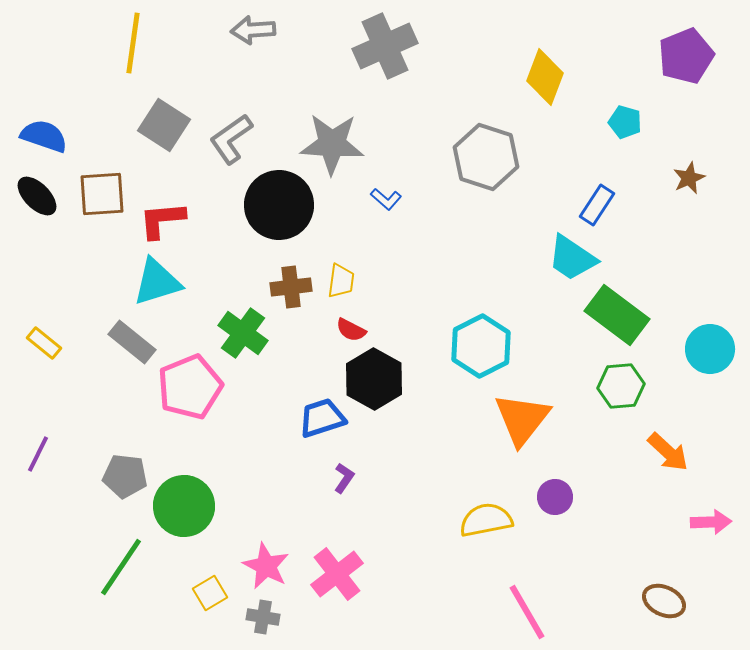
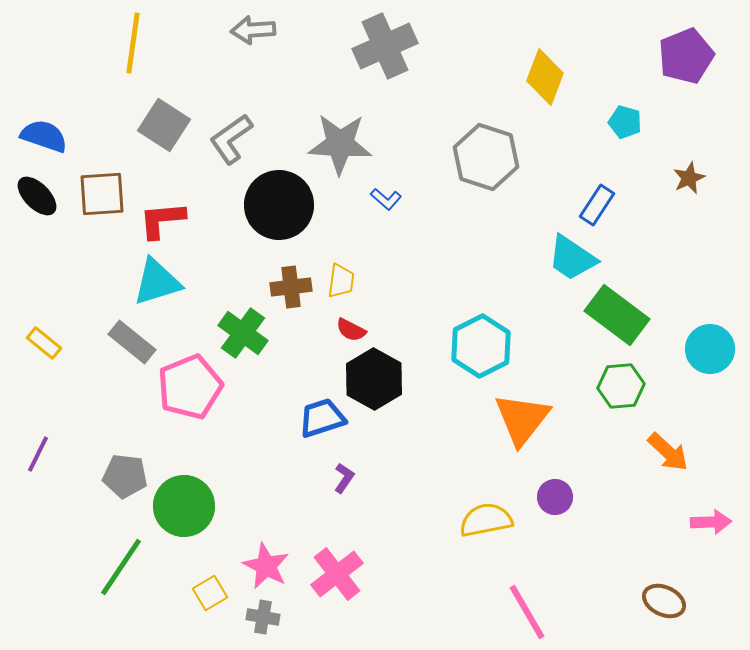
gray star at (332, 144): moved 8 px right
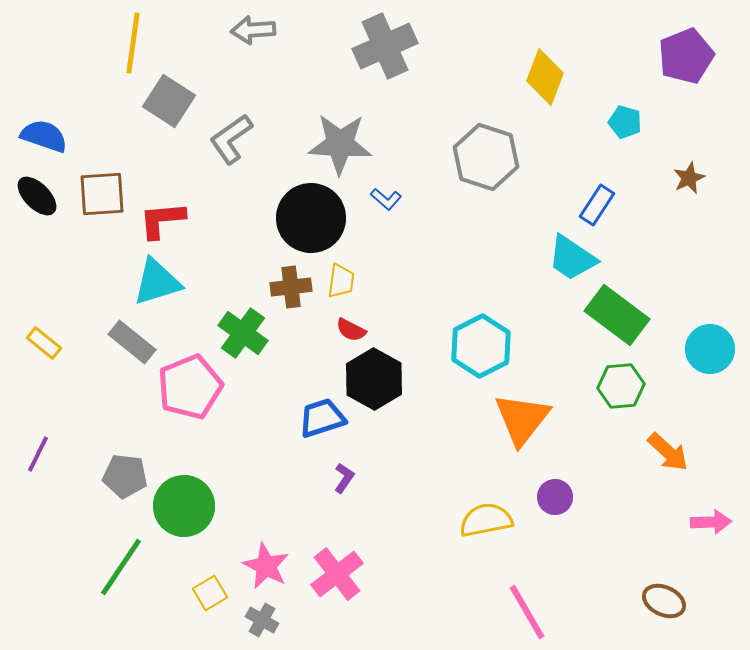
gray square at (164, 125): moved 5 px right, 24 px up
black circle at (279, 205): moved 32 px right, 13 px down
gray cross at (263, 617): moved 1 px left, 3 px down; rotated 20 degrees clockwise
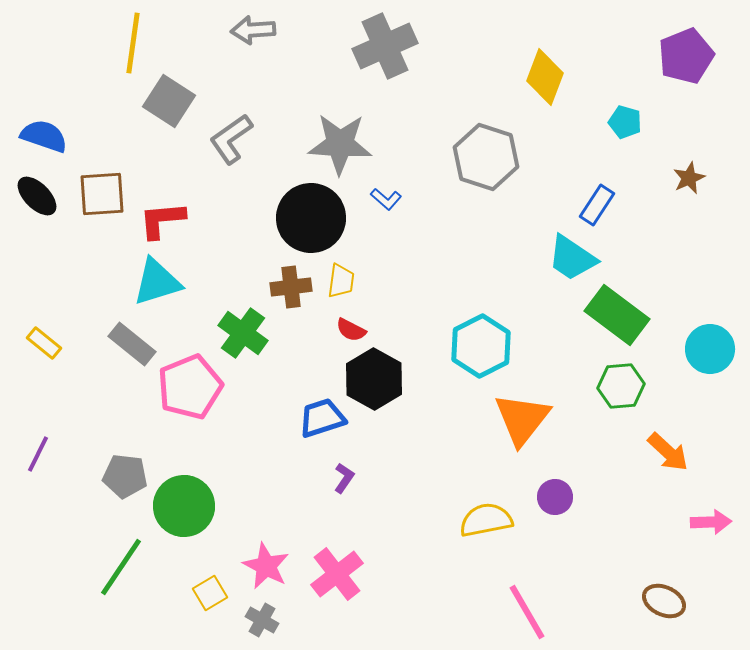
gray rectangle at (132, 342): moved 2 px down
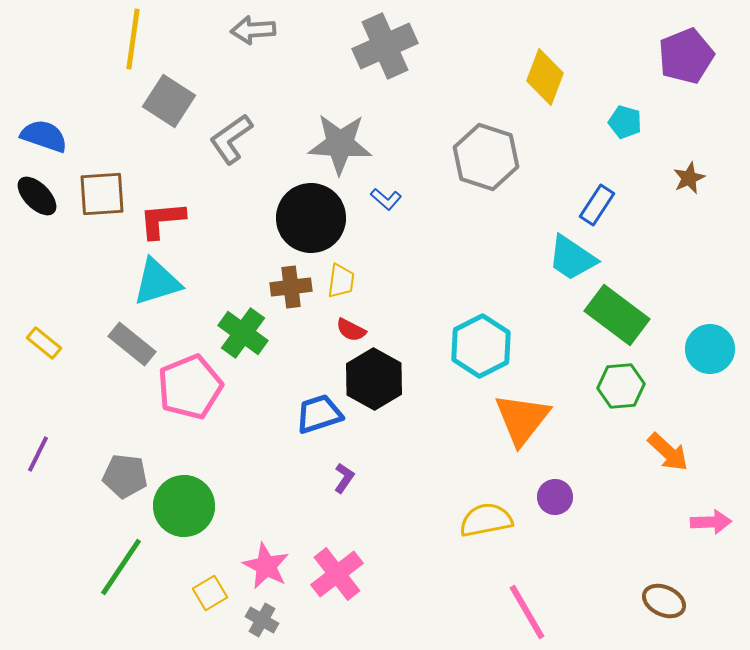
yellow line at (133, 43): moved 4 px up
blue trapezoid at (322, 418): moved 3 px left, 4 px up
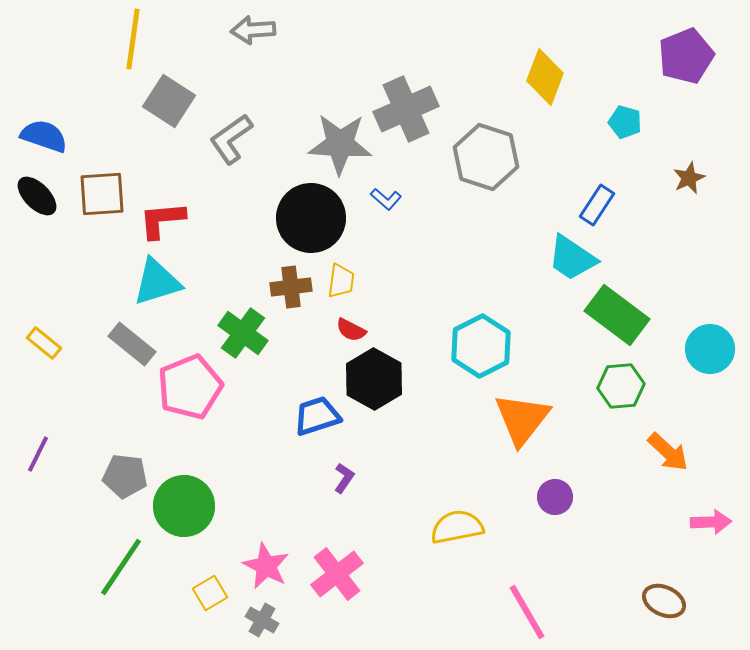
gray cross at (385, 46): moved 21 px right, 63 px down
blue trapezoid at (319, 414): moved 2 px left, 2 px down
yellow semicircle at (486, 520): moved 29 px left, 7 px down
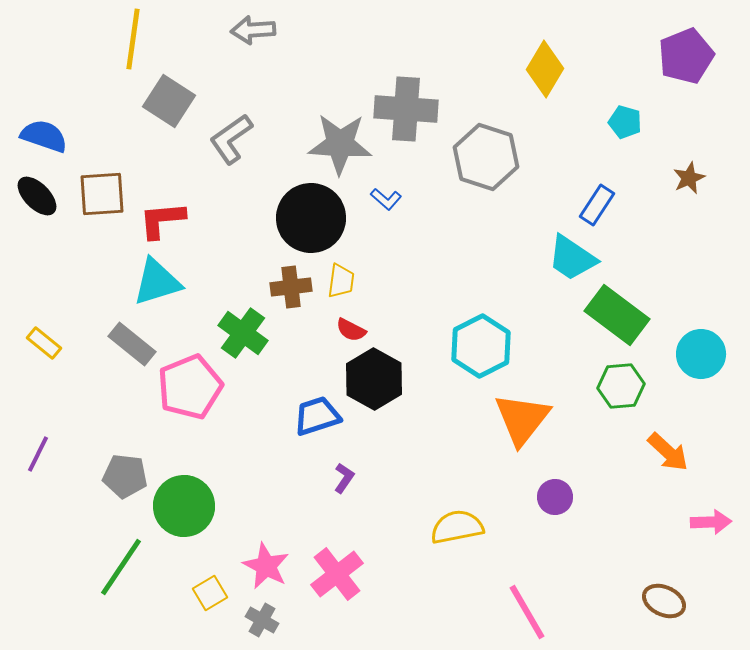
yellow diamond at (545, 77): moved 8 px up; rotated 10 degrees clockwise
gray cross at (406, 109): rotated 28 degrees clockwise
cyan circle at (710, 349): moved 9 px left, 5 px down
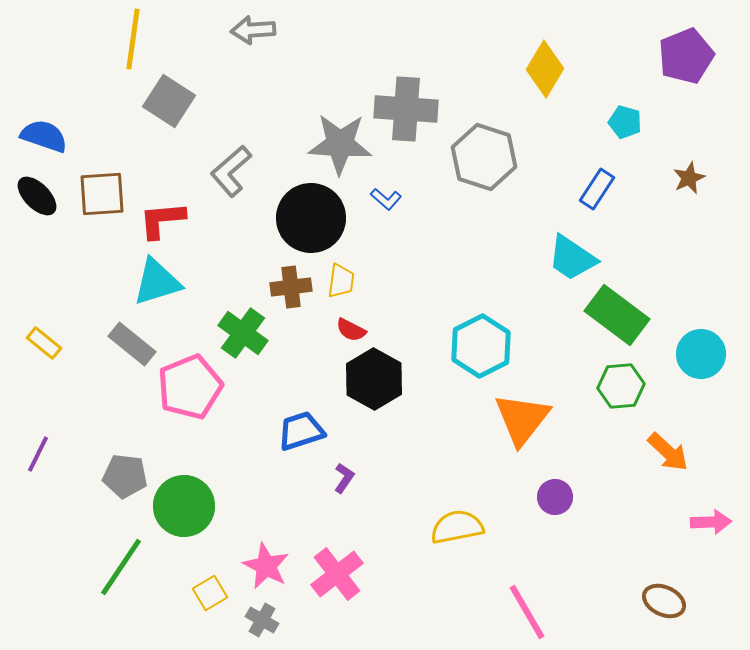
gray L-shape at (231, 139): moved 32 px down; rotated 6 degrees counterclockwise
gray hexagon at (486, 157): moved 2 px left
blue rectangle at (597, 205): moved 16 px up
blue trapezoid at (317, 416): moved 16 px left, 15 px down
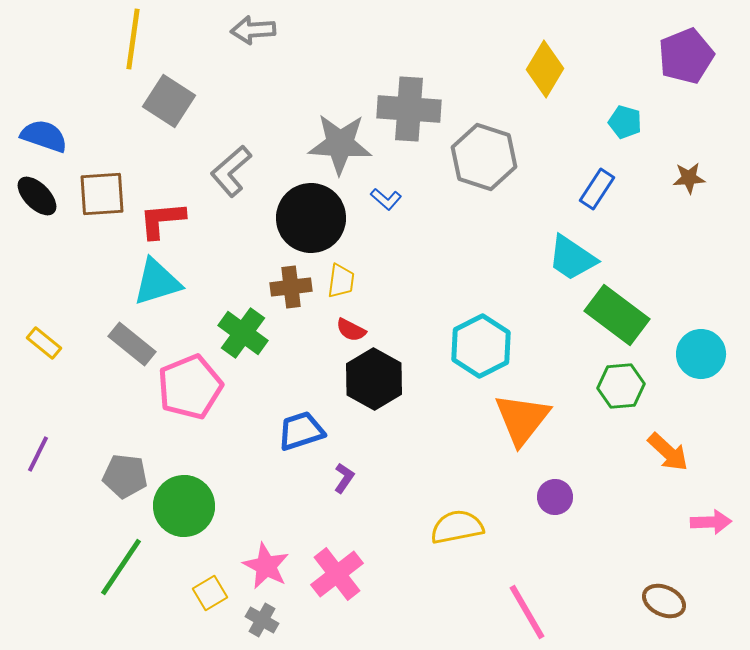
gray cross at (406, 109): moved 3 px right
brown star at (689, 178): rotated 20 degrees clockwise
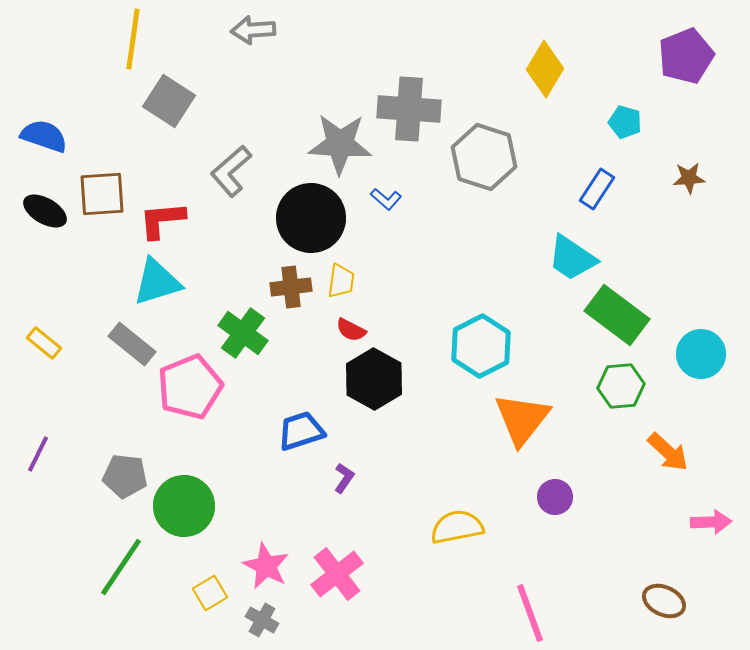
black ellipse at (37, 196): moved 8 px right, 15 px down; rotated 15 degrees counterclockwise
pink line at (527, 612): moved 3 px right, 1 px down; rotated 10 degrees clockwise
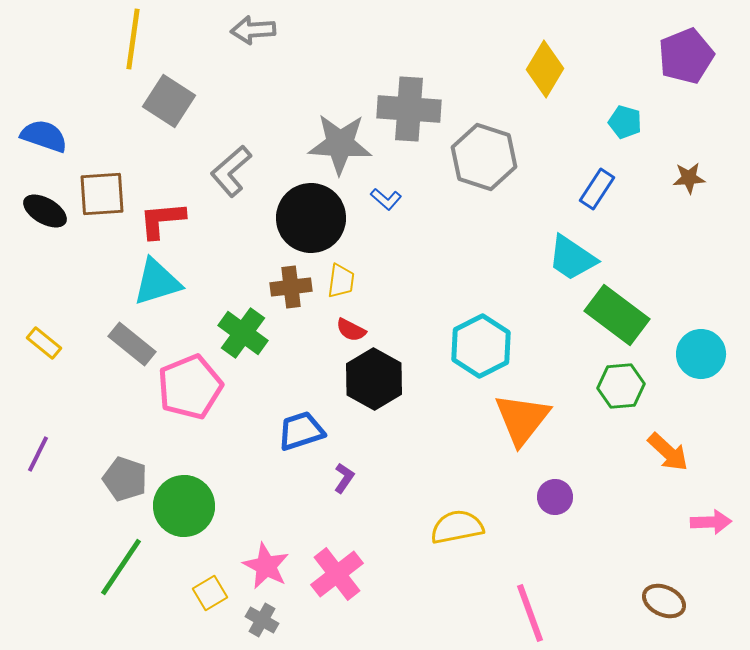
gray pentagon at (125, 476): moved 3 px down; rotated 12 degrees clockwise
